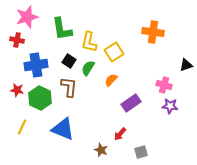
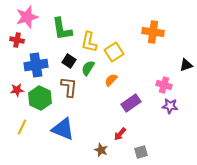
red star: rotated 16 degrees counterclockwise
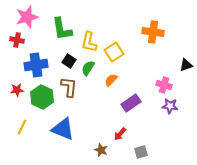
green hexagon: moved 2 px right, 1 px up
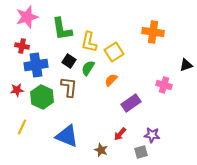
red cross: moved 5 px right, 6 px down
purple star: moved 18 px left, 29 px down
blue triangle: moved 4 px right, 7 px down
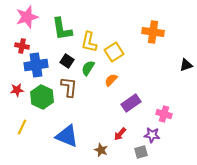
black square: moved 2 px left
pink cross: moved 29 px down
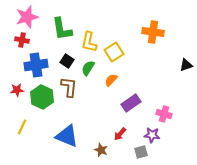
red cross: moved 6 px up
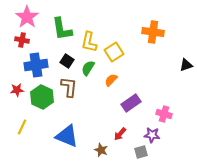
pink star: rotated 20 degrees counterclockwise
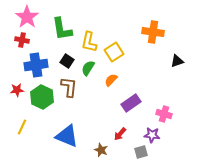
black triangle: moved 9 px left, 4 px up
